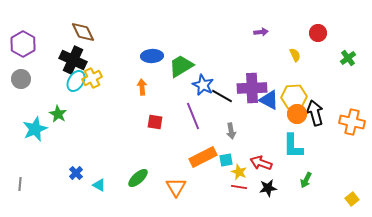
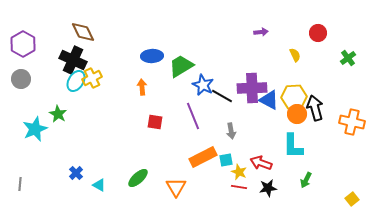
black arrow: moved 5 px up
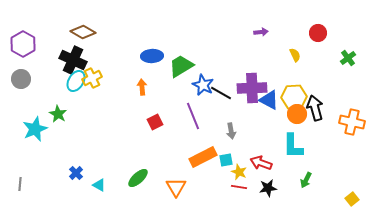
brown diamond: rotated 35 degrees counterclockwise
black line: moved 1 px left, 3 px up
red square: rotated 35 degrees counterclockwise
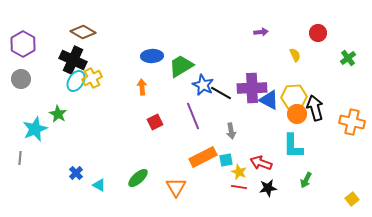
gray line: moved 26 px up
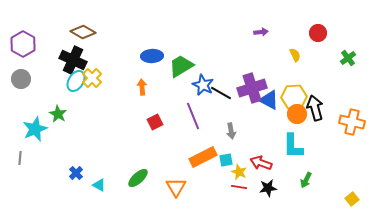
yellow cross: rotated 18 degrees counterclockwise
purple cross: rotated 16 degrees counterclockwise
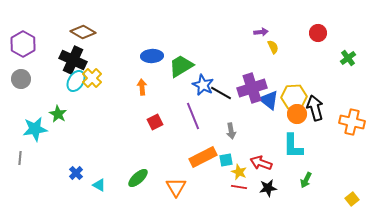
yellow semicircle: moved 22 px left, 8 px up
blue triangle: rotated 10 degrees clockwise
cyan star: rotated 15 degrees clockwise
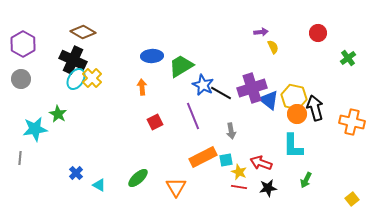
cyan ellipse: moved 2 px up
yellow hexagon: rotated 15 degrees clockwise
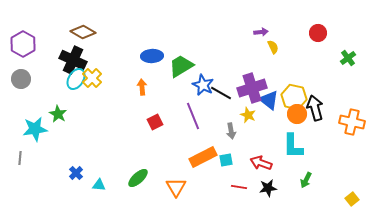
yellow star: moved 9 px right, 57 px up
cyan triangle: rotated 24 degrees counterclockwise
